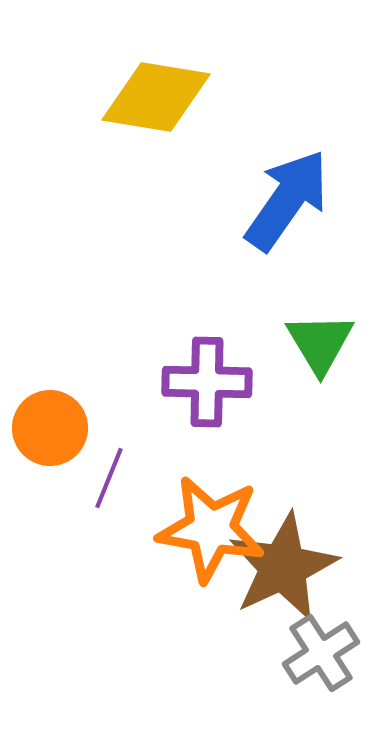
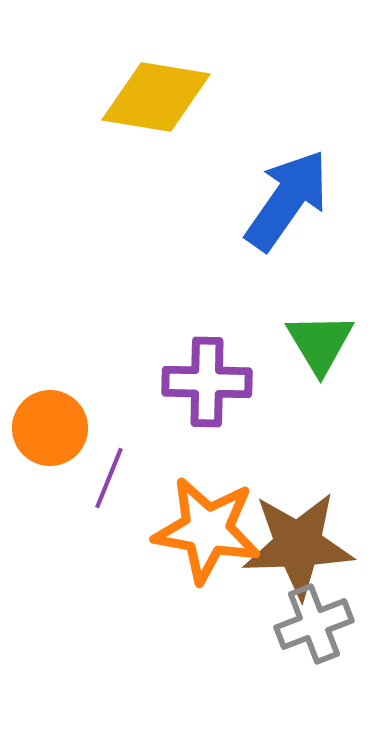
orange star: moved 4 px left, 1 px down
brown star: moved 15 px right, 22 px up; rotated 23 degrees clockwise
gray cross: moved 7 px left, 29 px up; rotated 12 degrees clockwise
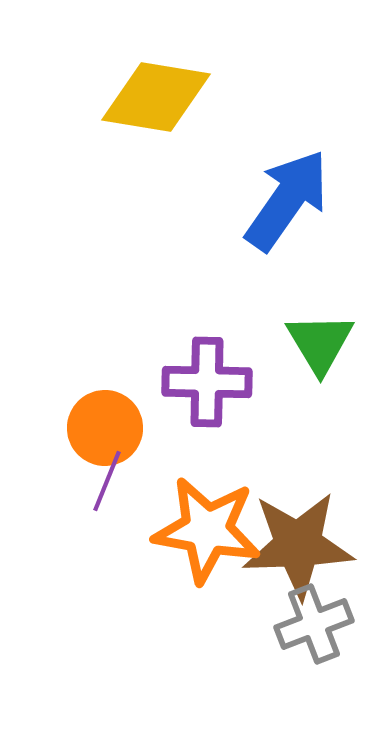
orange circle: moved 55 px right
purple line: moved 2 px left, 3 px down
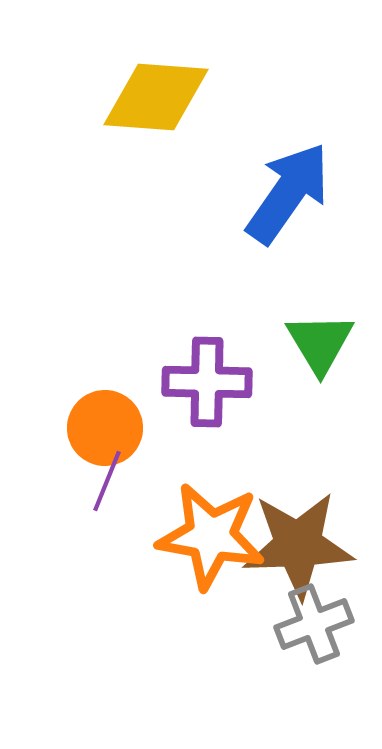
yellow diamond: rotated 5 degrees counterclockwise
blue arrow: moved 1 px right, 7 px up
orange star: moved 4 px right, 6 px down
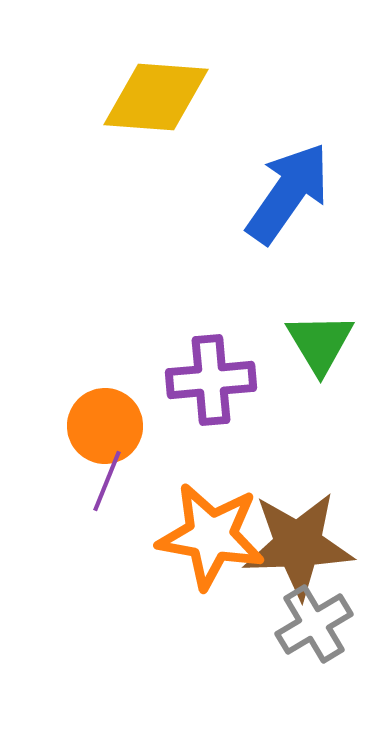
purple cross: moved 4 px right, 2 px up; rotated 6 degrees counterclockwise
orange circle: moved 2 px up
gray cross: rotated 10 degrees counterclockwise
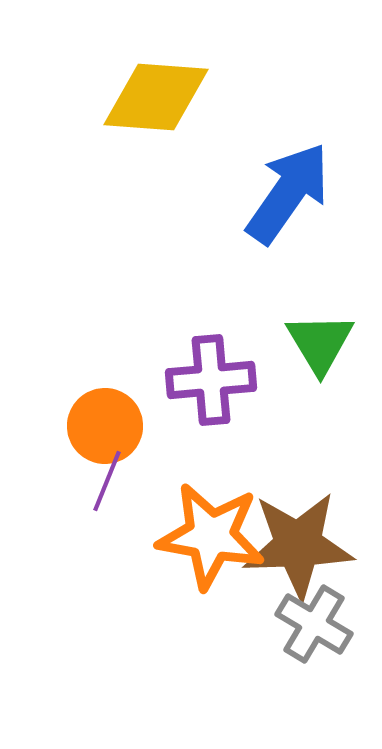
gray cross: rotated 28 degrees counterclockwise
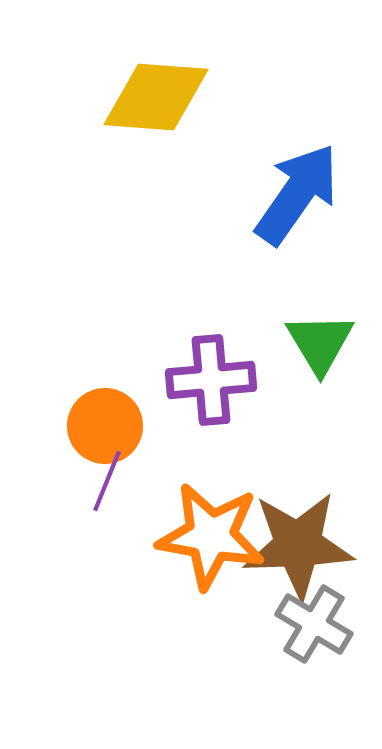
blue arrow: moved 9 px right, 1 px down
